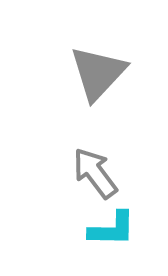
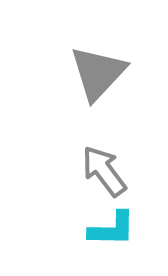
gray arrow: moved 9 px right, 2 px up
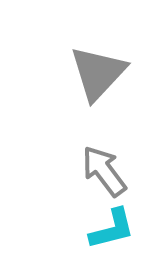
cyan L-shape: rotated 15 degrees counterclockwise
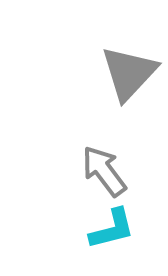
gray triangle: moved 31 px right
